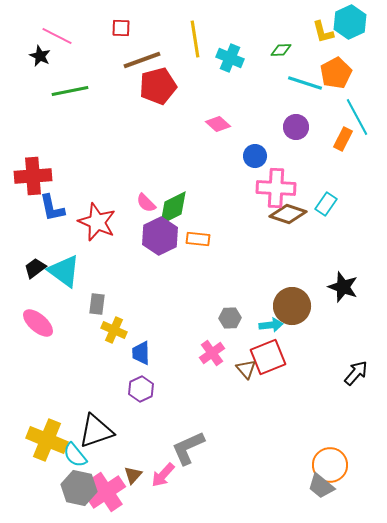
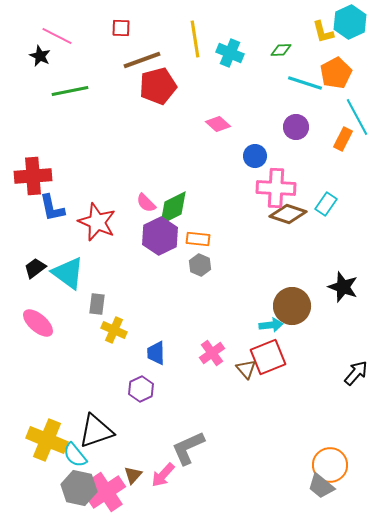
cyan cross at (230, 58): moved 5 px up
cyan triangle at (64, 271): moved 4 px right, 2 px down
gray hexagon at (230, 318): moved 30 px left, 53 px up; rotated 25 degrees clockwise
blue trapezoid at (141, 353): moved 15 px right
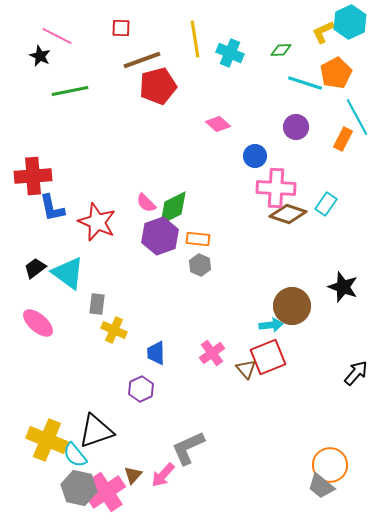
yellow L-shape at (323, 32): rotated 80 degrees clockwise
purple hexagon at (160, 236): rotated 6 degrees clockwise
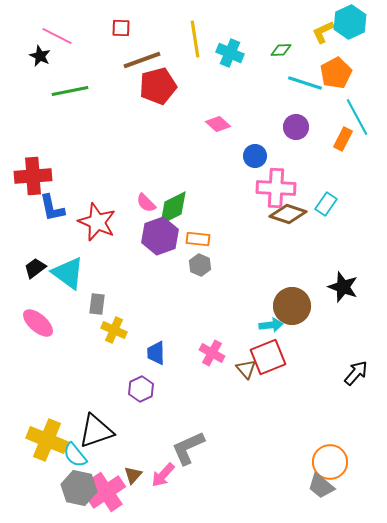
pink cross at (212, 353): rotated 25 degrees counterclockwise
orange circle at (330, 465): moved 3 px up
